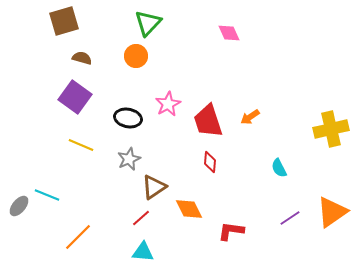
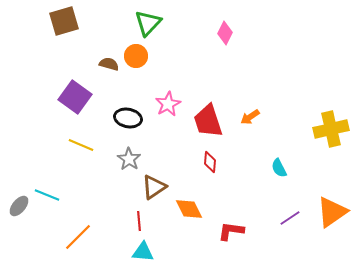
pink diamond: moved 4 px left; rotated 50 degrees clockwise
brown semicircle: moved 27 px right, 6 px down
gray star: rotated 15 degrees counterclockwise
red line: moved 2 px left, 3 px down; rotated 54 degrees counterclockwise
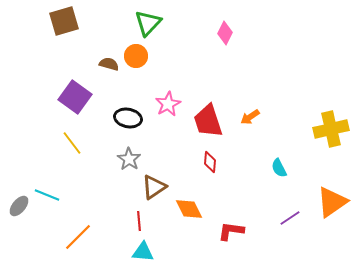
yellow line: moved 9 px left, 2 px up; rotated 30 degrees clockwise
orange triangle: moved 10 px up
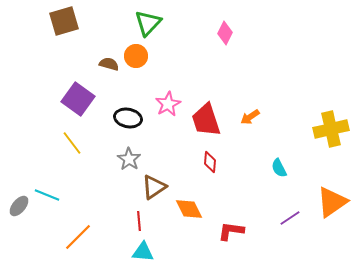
purple square: moved 3 px right, 2 px down
red trapezoid: moved 2 px left, 1 px up
